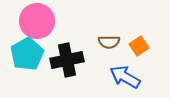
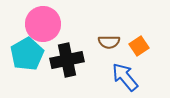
pink circle: moved 6 px right, 3 px down
blue arrow: rotated 20 degrees clockwise
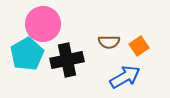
blue arrow: rotated 100 degrees clockwise
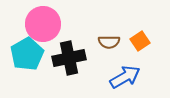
orange square: moved 1 px right, 5 px up
black cross: moved 2 px right, 2 px up
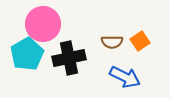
brown semicircle: moved 3 px right
blue arrow: rotated 56 degrees clockwise
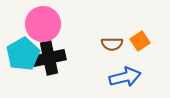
brown semicircle: moved 2 px down
cyan pentagon: moved 4 px left
black cross: moved 20 px left
blue arrow: rotated 40 degrees counterclockwise
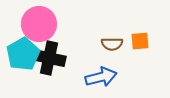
pink circle: moved 4 px left
orange square: rotated 30 degrees clockwise
black cross: rotated 24 degrees clockwise
blue arrow: moved 24 px left
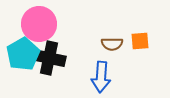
blue arrow: rotated 108 degrees clockwise
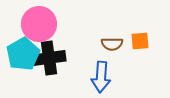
black cross: rotated 20 degrees counterclockwise
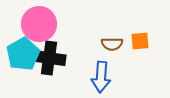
black cross: rotated 16 degrees clockwise
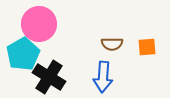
orange square: moved 7 px right, 6 px down
black cross: moved 19 px down; rotated 24 degrees clockwise
blue arrow: moved 2 px right
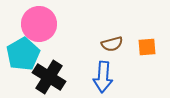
brown semicircle: rotated 15 degrees counterclockwise
